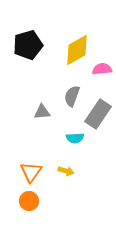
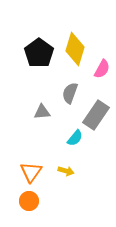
black pentagon: moved 11 px right, 8 px down; rotated 20 degrees counterclockwise
yellow diamond: moved 2 px left, 1 px up; rotated 44 degrees counterclockwise
pink semicircle: rotated 126 degrees clockwise
gray semicircle: moved 2 px left, 3 px up
gray rectangle: moved 2 px left, 1 px down
cyan semicircle: rotated 48 degrees counterclockwise
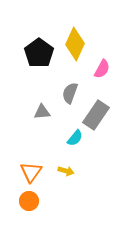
yellow diamond: moved 5 px up; rotated 8 degrees clockwise
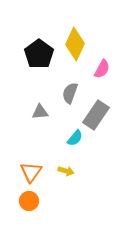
black pentagon: moved 1 px down
gray triangle: moved 2 px left
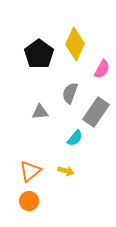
gray rectangle: moved 3 px up
orange triangle: moved 1 px left, 1 px up; rotated 15 degrees clockwise
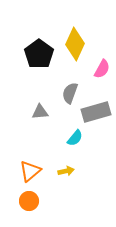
gray rectangle: rotated 40 degrees clockwise
yellow arrow: rotated 28 degrees counterclockwise
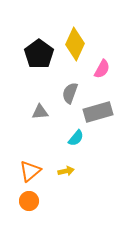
gray rectangle: moved 2 px right
cyan semicircle: moved 1 px right
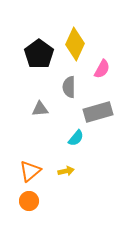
gray semicircle: moved 1 px left, 6 px up; rotated 20 degrees counterclockwise
gray triangle: moved 3 px up
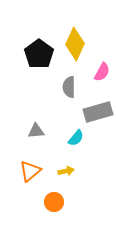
pink semicircle: moved 3 px down
gray triangle: moved 4 px left, 22 px down
orange circle: moved 25 px right, 1 px down
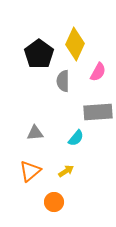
pink semicircle: moved 4 px left
gray semicircle: moved 6 px left, 6 px up
gray rectangle: rotated 12 degrees clockwise
gray triangle: moved 1 px left, 2 px down
yellow arrow: rotated 21 degrees counterclockwise
